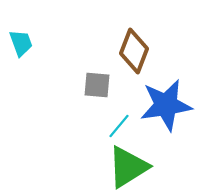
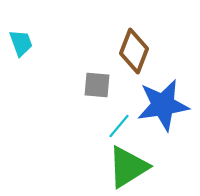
blue star: moved 3 px left
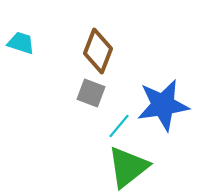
cyan trapezoid: rotated 52 degrees counterclockwise
brown diamond: moved 36 px left
gray square: moved 6 px left, 8 px down; rotated 16 degrees clockwise
green triangle: rotated 6 degrees counterclockwise
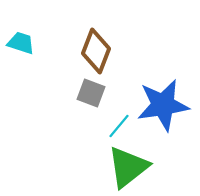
brown diamond: moved 2 px left
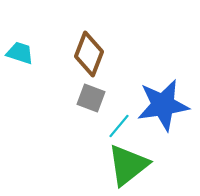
cyan trapezoid: moved 1 px left, 10 px down
brown diamond: moved 7 px left, 3 px down
gray square: moved 5 px down
green triangle: moved 2 px up
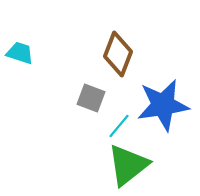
brown diamond: moved 29 px right
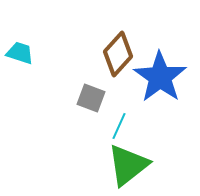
brown diamond: rotated 21 degrees clockwise
blue star: moved 3 px left, 28 px up; rotated 28 degrees counterclockwise
cyan line: rotated 16 degrees counterclockwise
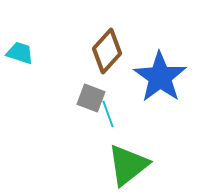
brown diamond: moved 11 px left, 3 px up
cyan line: moved 11 px left, 12 px up; rotated 44 degrees counterclockwise
